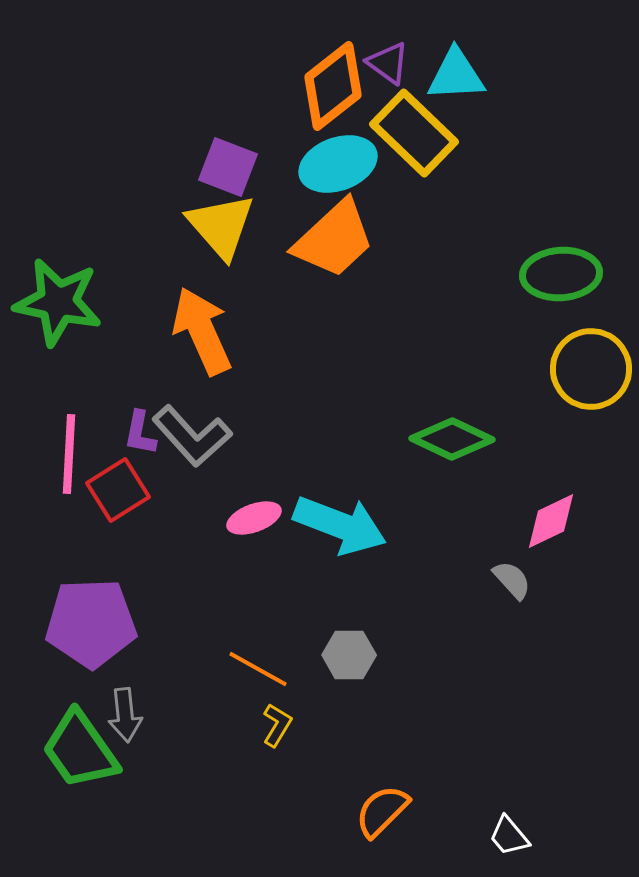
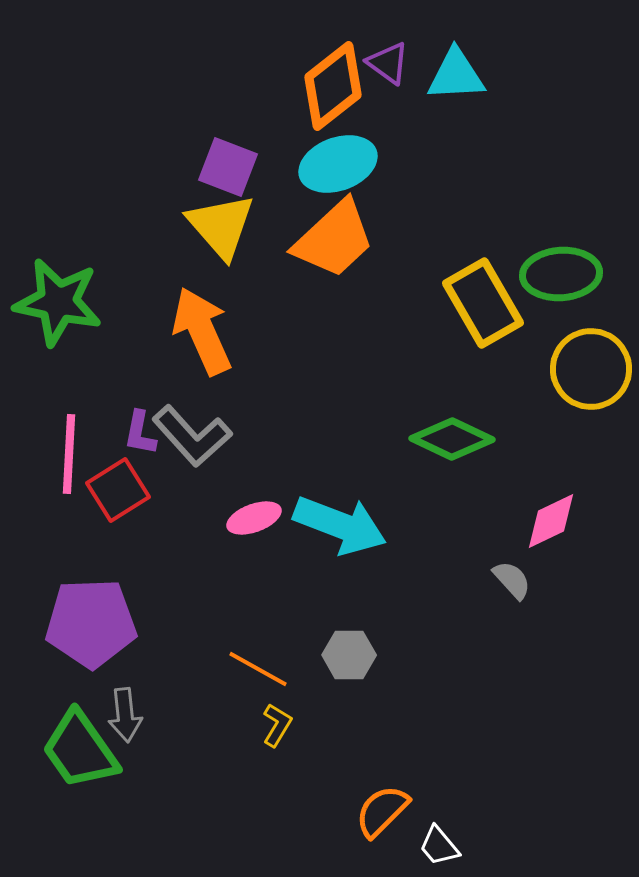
yellow rectangle: moved 69 px right, 170 px down; rotated 16 degrees clockwise
white trapezoid: moved 70 px left, 10 px down
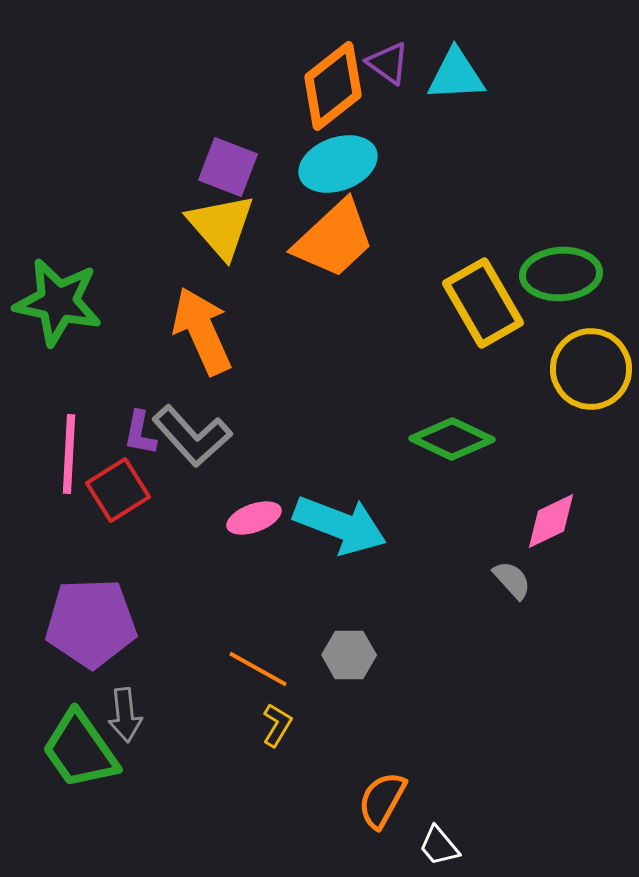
orange semicircle: moved 11 px up; rotated 16 degrees counterclockwise
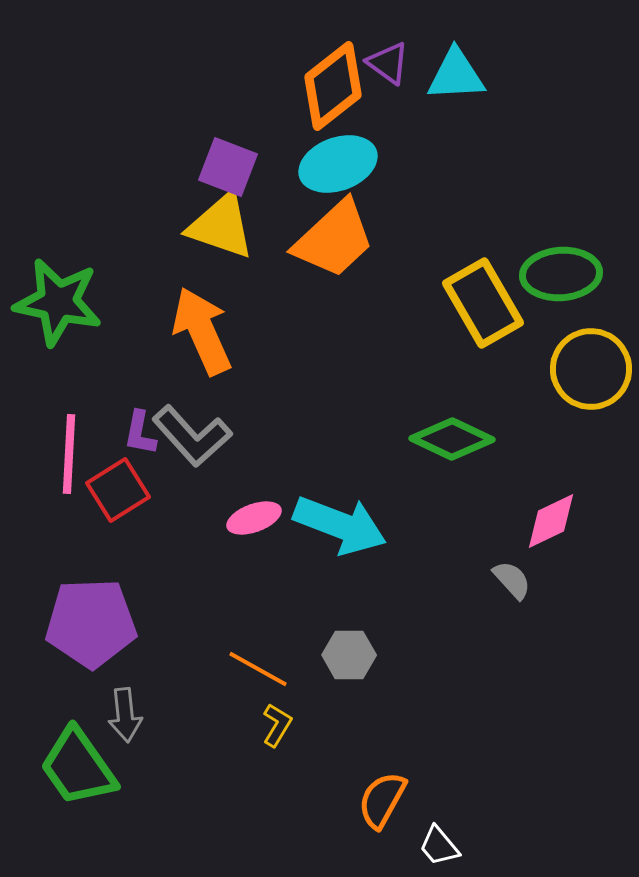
yellow triangle: rotated 30 degrees counterclockwise
green trapezoid: moved 2 px left, 17 px down
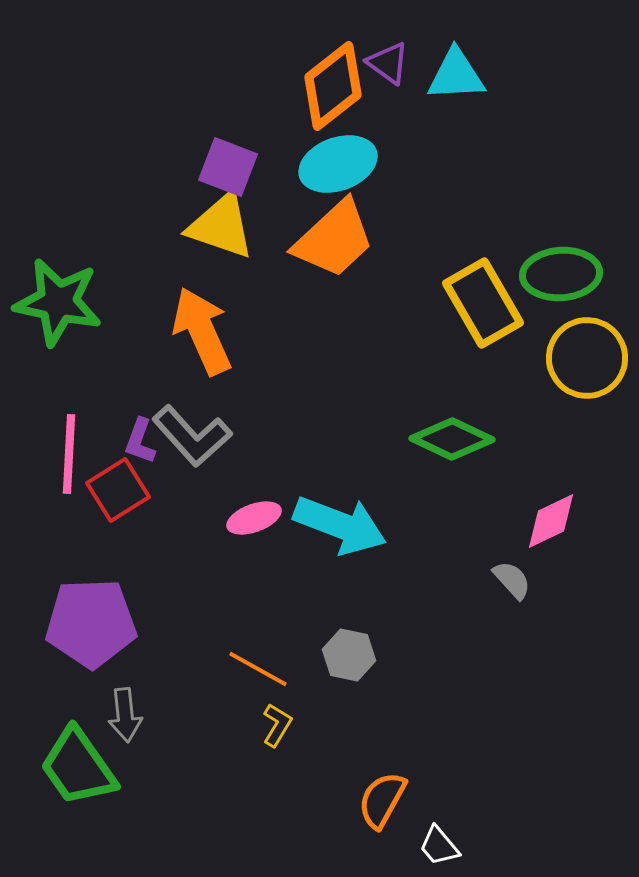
yellow circle: moved 4 px left, 11 px up
purple L-shape: moved 8 px down; rotated 9 degrees clockwise
gray hexagon: rotated 12 degrees clockwise
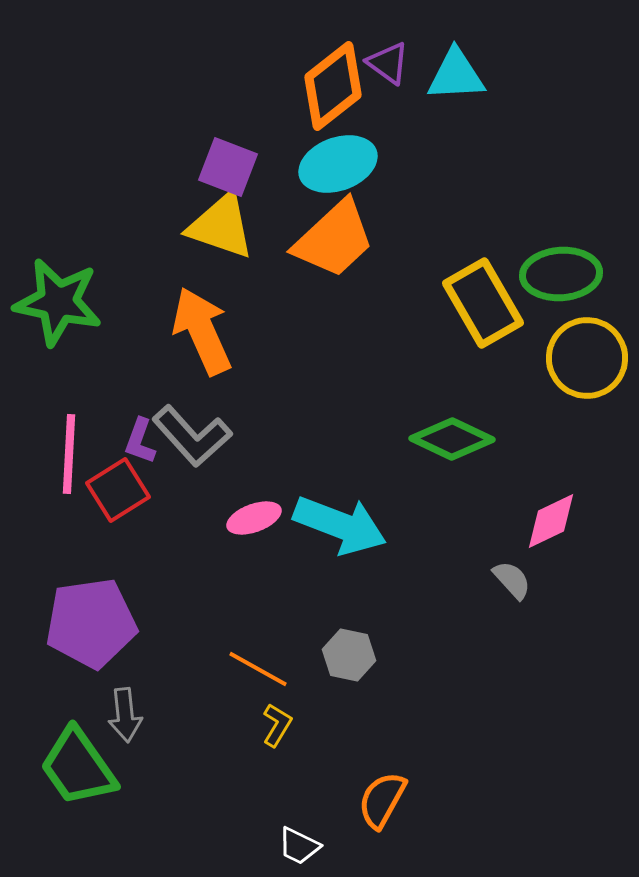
purple pentagon: rotated 6 degrees counterclockwise
white trapezoid: moved 140 px left; rotated 24 degrees counterclockwise
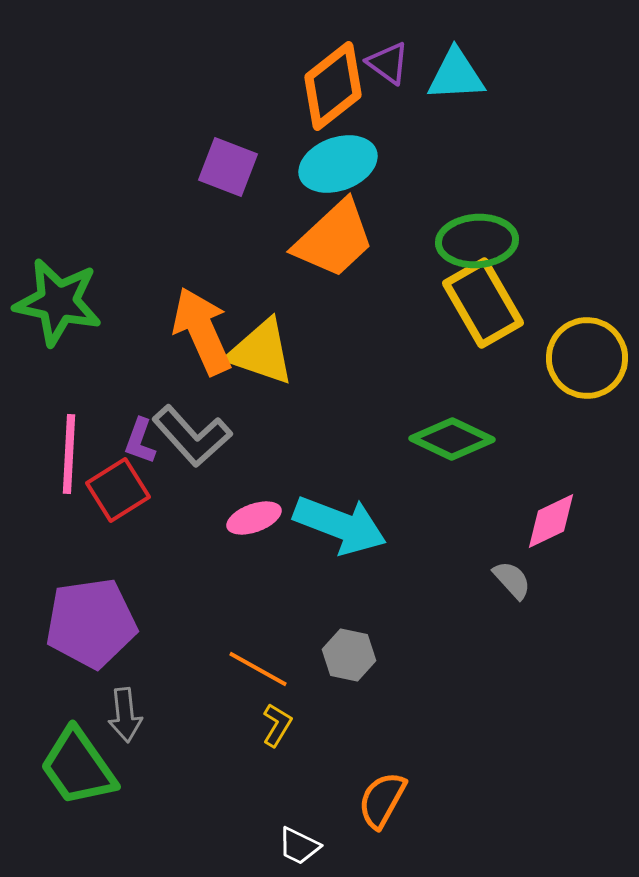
yellow triangle: moved 40 px right, 126 px down
green ellipse: moved 84 px left, 33 px up
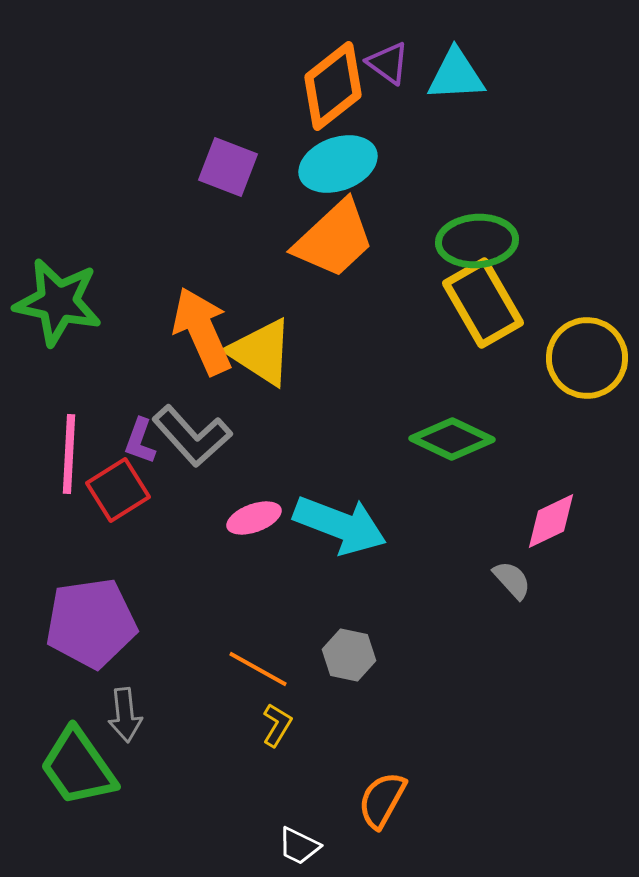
yellow triangle: rotated 14 degrees clockwise
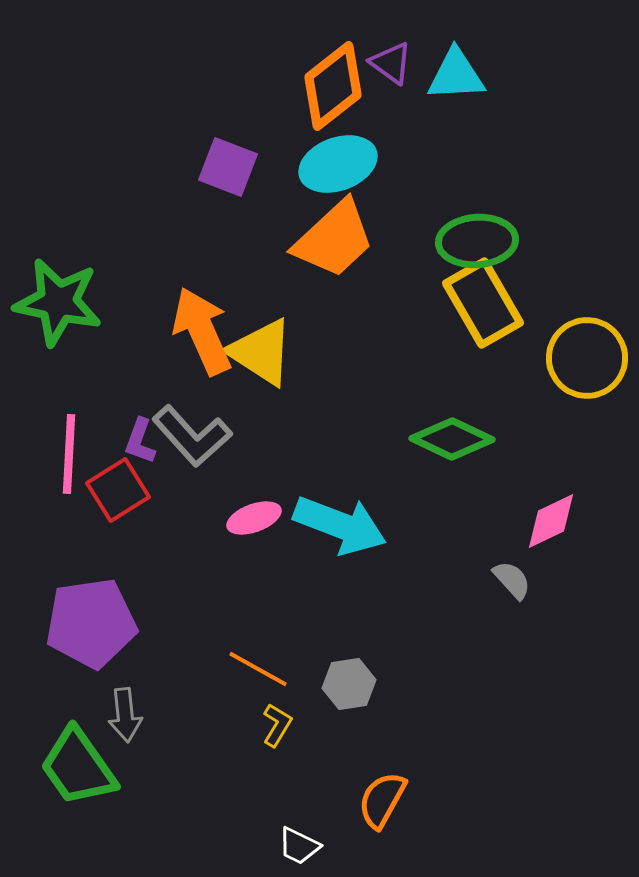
purple triangle: moved 3 px right
gray hexagon: moved 29 px down; rotated 21 degrees counterclockwise
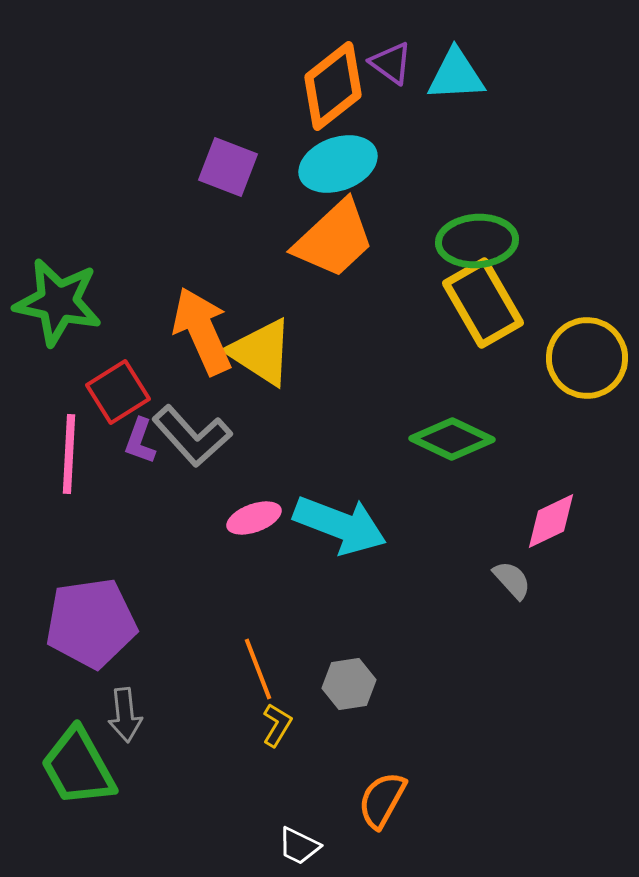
red square: moved 98 px up
orange line: rotated 40 degrees clockwise
green trapezoid: rotated 6 degrees clockwise
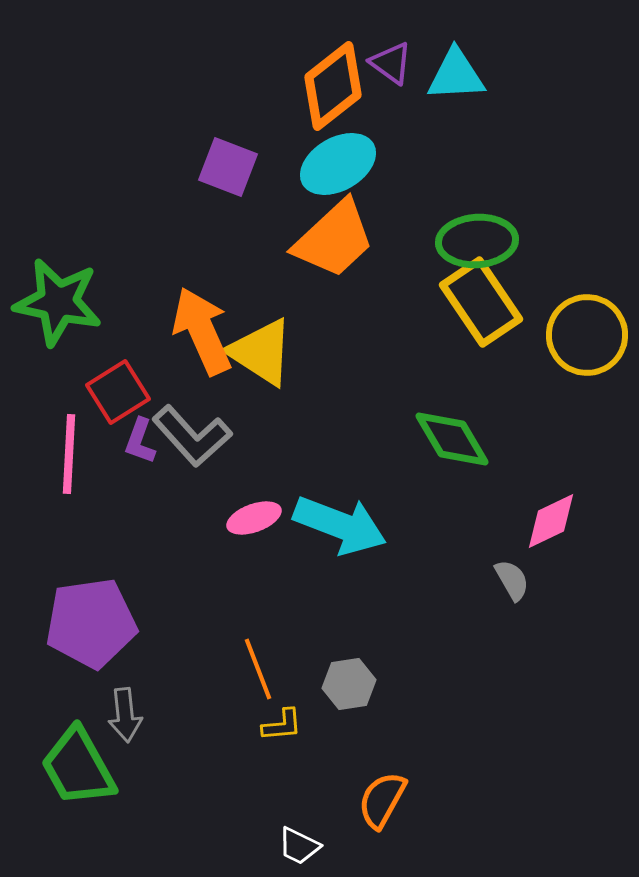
cyan ellipse: rotated 10 degrees counterclockwise
yellow rectangle: moved 2 px left, 1 px up; rotated 4 degrees counterclockwise
yellow circle: moved 23 px up
green diamond: rotated 34 degrees clockwise
gray semicircle: rotated 12 degrees clockwise
yellow L-shape: moved 5 px right; rotated 54 degrees clockwise
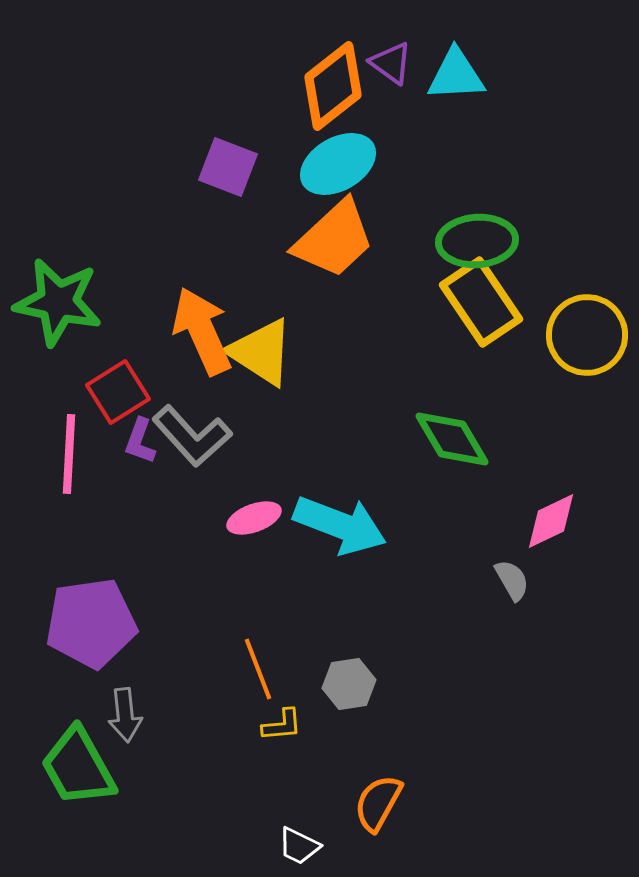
orange semicircle: moved 4 px left, 3 px down
